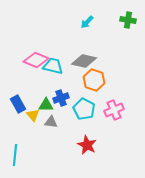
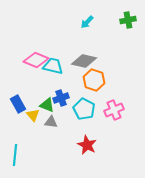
green cross: rotated 21 degrees counterclockwise
green triangle: moved 1 px right; rotated 21 degrees clockwise
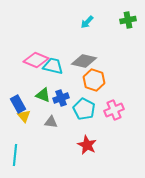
green triangle: moved 4 px left, 10 px up
yellow triangle: moved 9 px left, 1 px down
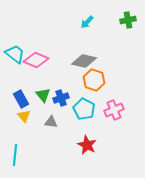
cyan trapezoid: moved 38 px left, 12 px up; rotated 25 degrees clockwise
green triangle: rotated 28 degrees clockwise
blue rectangle: moved 3 px right, 5 px up
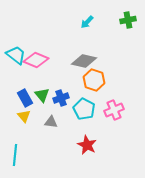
cyan trapezoid: moved 1 px right, 1 px down
green triangle: moved 1 px left
blue rectangle: moved 4 px right, 1 px up
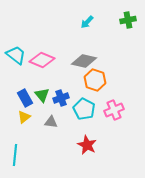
pink diamond: moved 6 px right
orange hexagon: moved 1 px right
yellow triangle: moved 1 px down; rotated 32 degrees clockwise
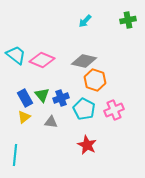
cyan arrow: moved 2 px left, 1 px up
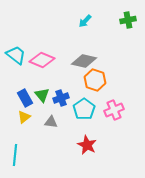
cyan pentagon: rotated 10 degrees clockwise
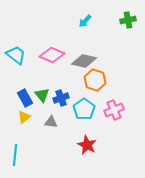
pink diamond: moved 10 px right, 5 px up
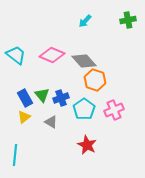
gray diamond: rotated 35 degrees clockwise
gray triangle: rotated 24 degrees clockwise
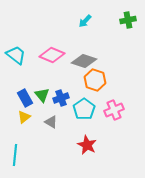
gray diamond: rotated 30 degrees counterclockwise
